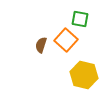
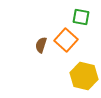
green square: moved 1 px right, 2 px up
yellow hexagon: moved 1 px down
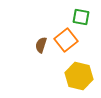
orange square: rotated 10 degrees clockwise
yellow hexagon: moved 5 px left
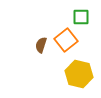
green square: rotated 12 degrees counterclockwise
yellow hexagon: moved 2 px up
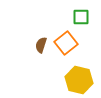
orange square: moved 3 px down
yellow hexagon: moved 6 px down
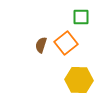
yellow hexagon: rotated 12 degrees counterclockwise
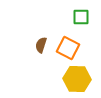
orange square: moved 2 px right, 5 px down; rotated 25 degrees counterclockwise
yellow hexagon: moved 2 px left, 1 px up
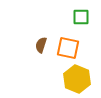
orange square: rotated 15 degrees counterclockwise
yellow hexagon: rotated 20 degrees clockwise
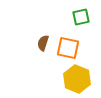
green square: rotated 12 degrees counterclockwise
brown semicircle: moved 2 px right, 2 px up
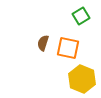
green square: moved 1 px up; rotated 18 degrees counterclockwise
yellow hexagon: moved 5 px right
